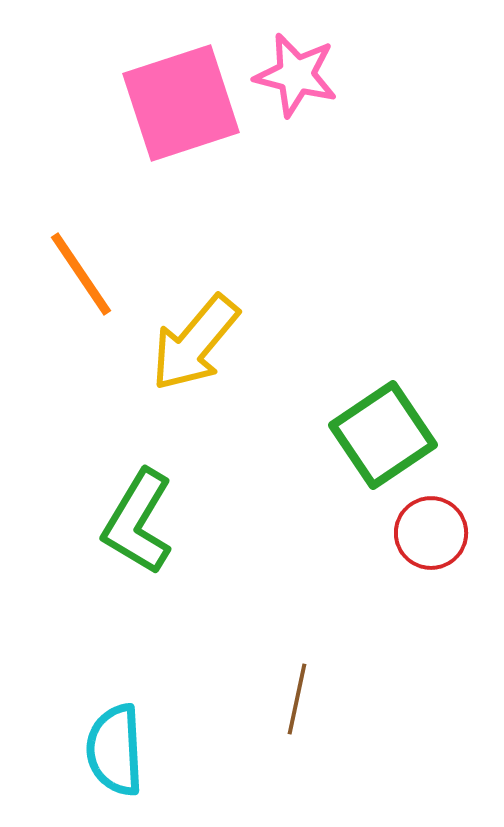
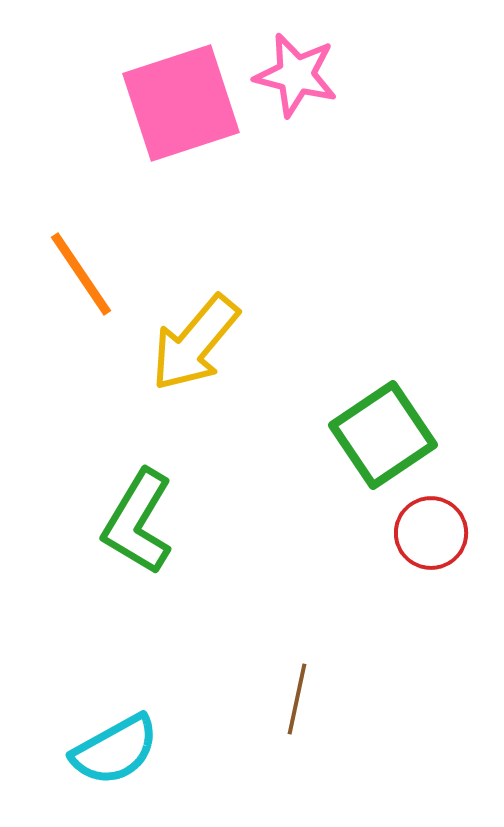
cyan semicircle: rotated 116 degrees counterclockwise
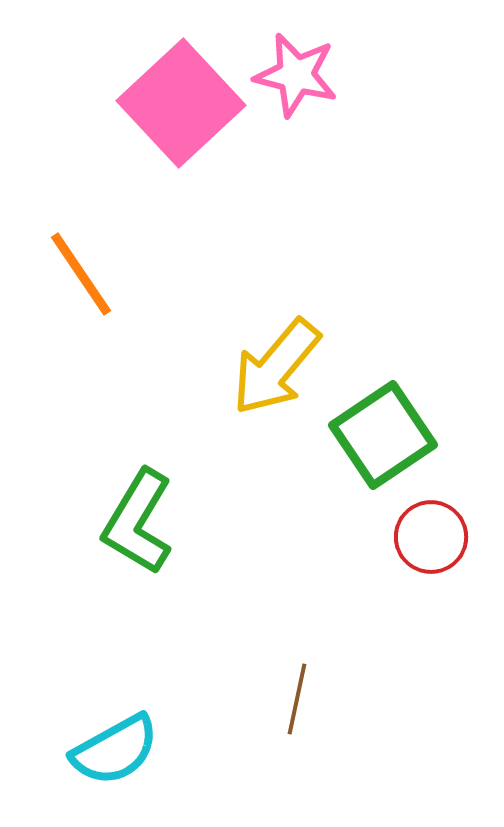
pink square: rotated 25 degrees counterclockwise
yellow arrow: moved 81 px right, 24 px down
red circle: moved 4 px down
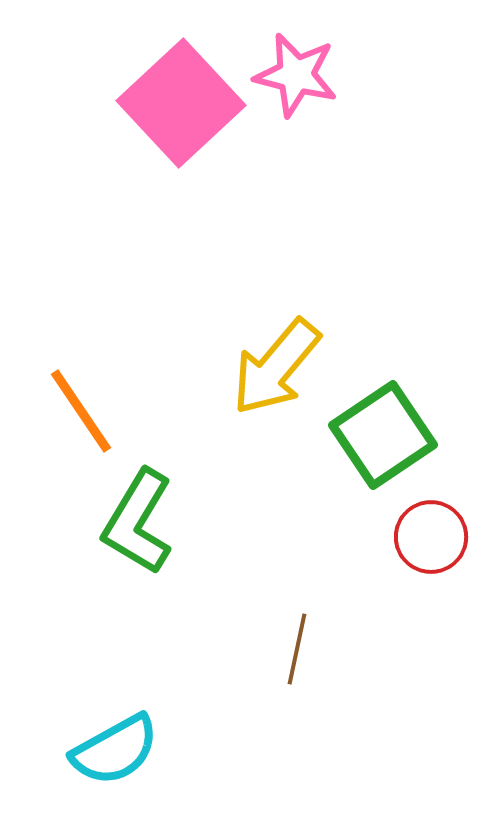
orange line: moved 137 px down
brown line: moved 50 px up
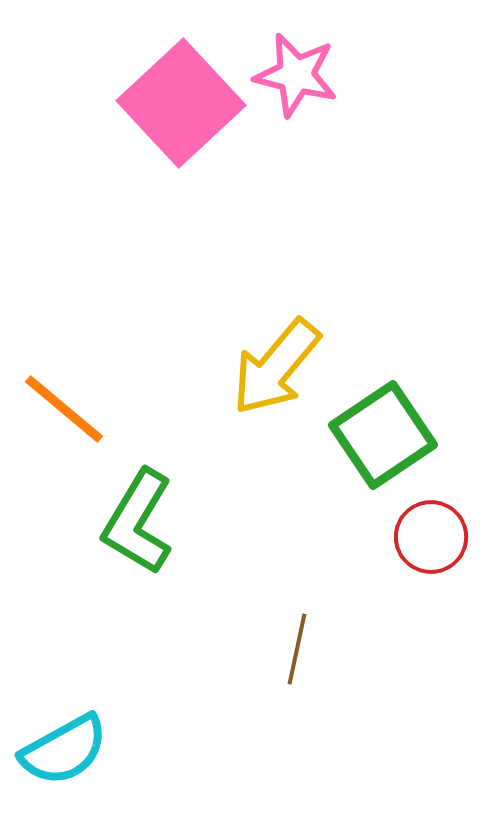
orange line: moved 17 px left, 2 px up; rotated 16 degrees counterclockwise
cyan semicircle: moved 51 px left
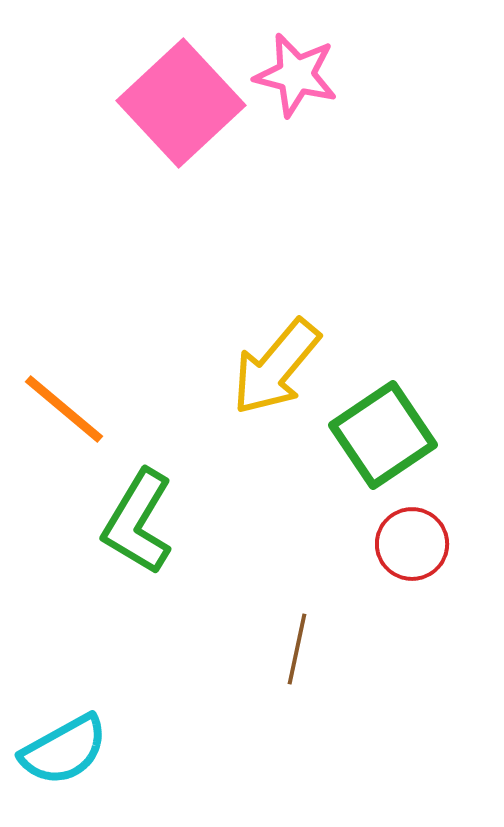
red circle: moved 19 px left, 7 px down
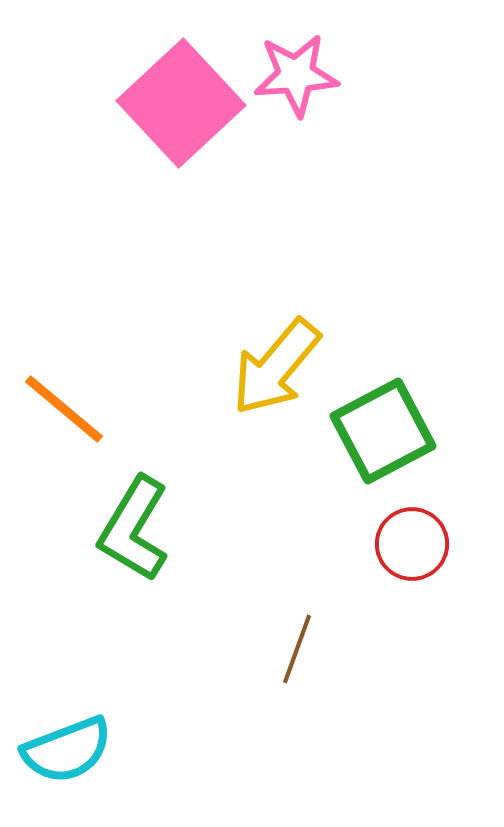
pink star: rotated 18 degrees counterclockwise
green square: moved 4 px up; rotated 6 degrees clockwise
green L-shape: moved 4 px left, 7 px down
brown line: rotated 8 degrees clockwise
cyan semicircle: moved 3 px right; rotated 8 degrees clockwise
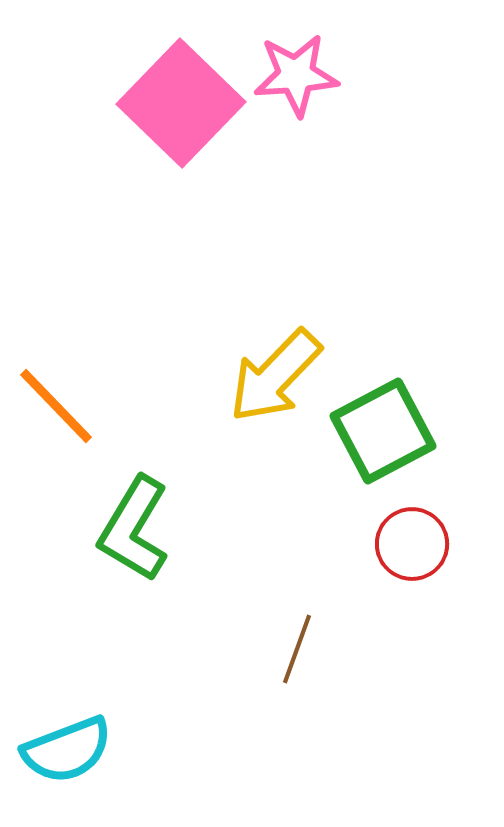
pink square: rotated 3 degrees counterclockwise
yellow arrow: moved 1 px left, 9 px down; rotated 4 degrees clockwise
orange line: moved 8 px left, 3 px up; rotated 6 degrees clockwise
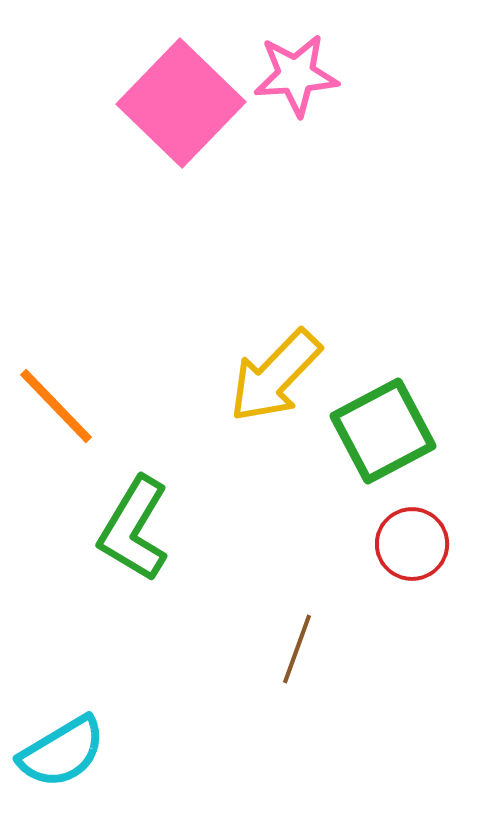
cyan semicircle: moved 5 px left, 2 px down; rotated 10 degrees counterclockwise
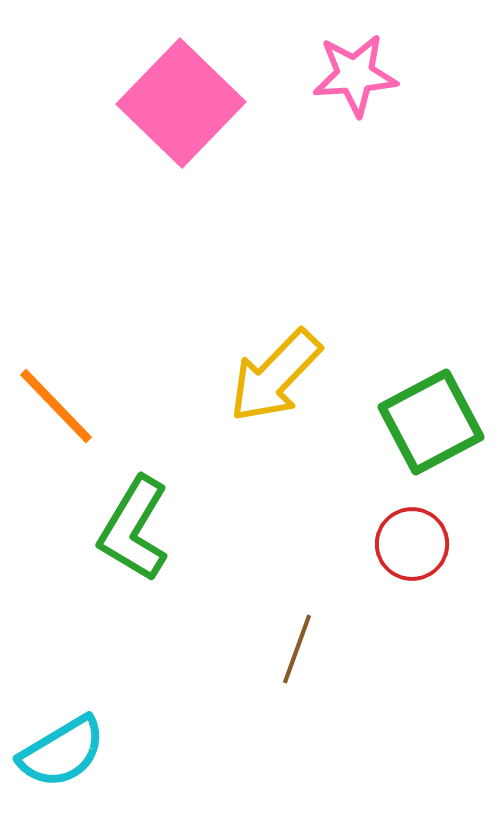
pink star: moved 59 px right
green square: moved 48 px right, 9 px up
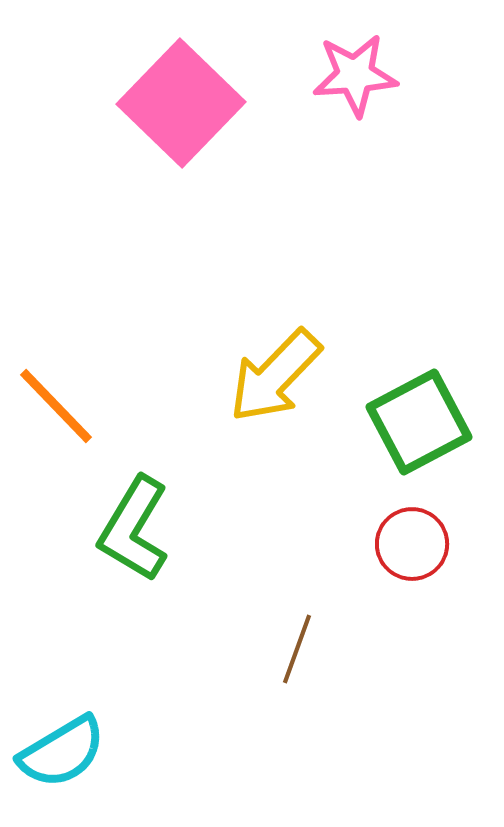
green square: moved 12 px left
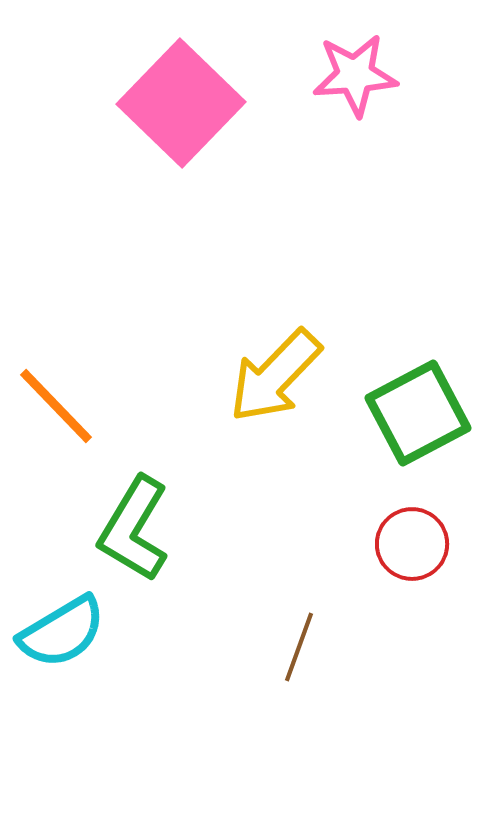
green square: moved 1 px left, 9 px up
brown line: moved 2 px right, 2 px up
cyan semicircle: moved 120 px up
